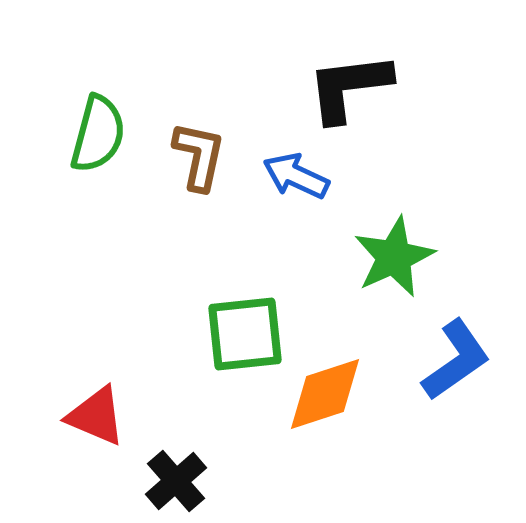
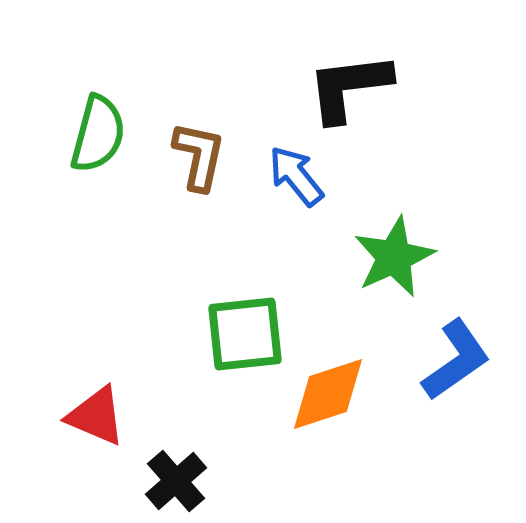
blue arrow: rotated 26 degrees clockwise
orange diamond: moved 3 px right
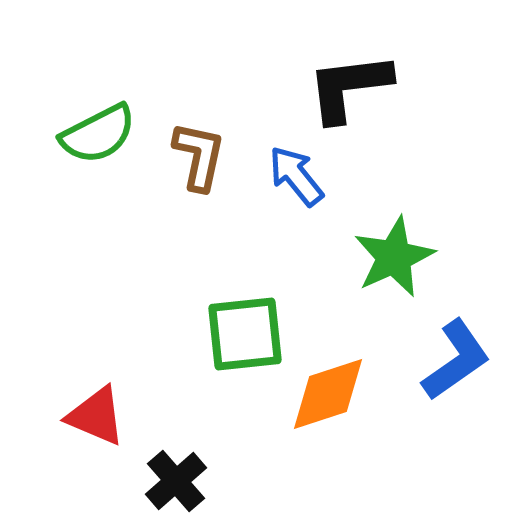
green semicircle: rotated 48 degrees clockwise
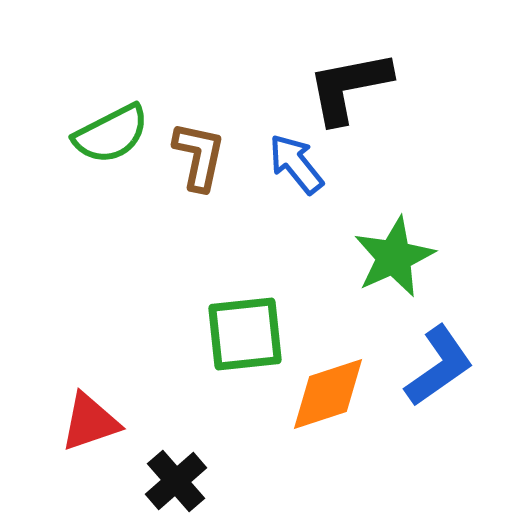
black L-shape: rotated 4 degrees counterclockwise
green semicircle: moved 13 px right
blue arrow: moved 12 px up
blue L-shape: moved 17 px left, 6 px down
red triangle: moved 6 px left, 6 px down; rotated 42 degrees counterclockwise
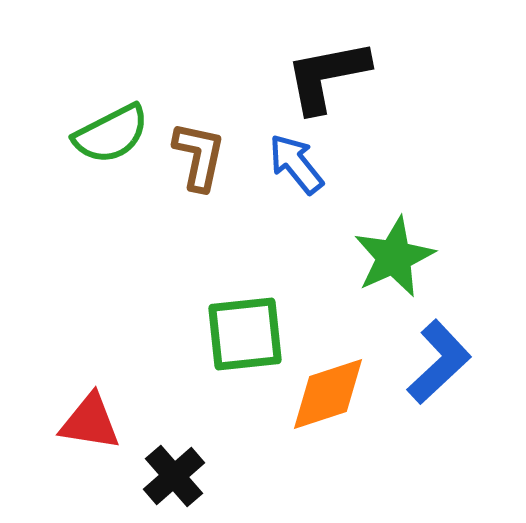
black L-shape: moved 22 px left, 11 px up
blue L-shape: moved 4 px up; rotated 8 degrees counterclockwise
red triangle: rotated 28 degrees clockwise
black cross: moved 2 px left, 5 px up
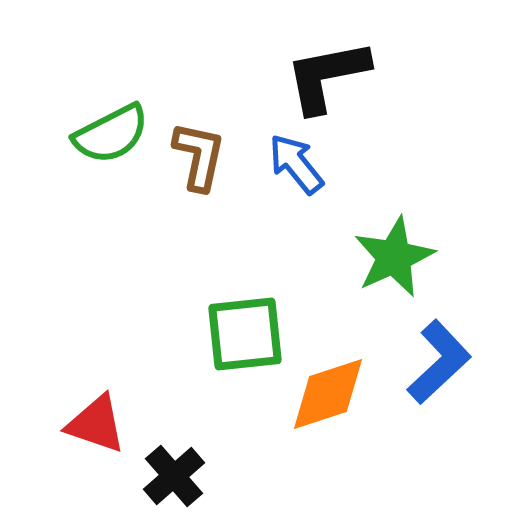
red triangle: moved 6 px right, 2 px down; rotated 10 degrees clockwise
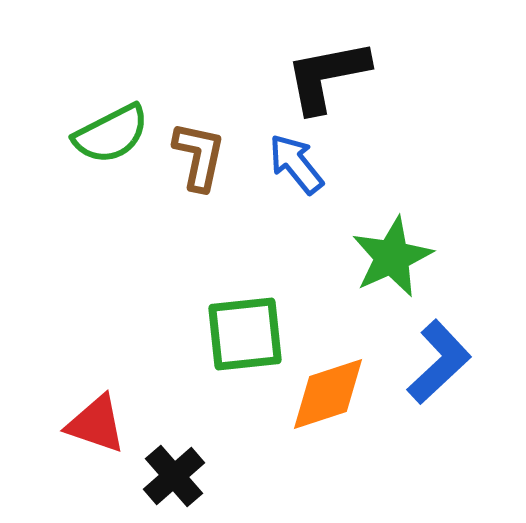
green star: moved 2 px left
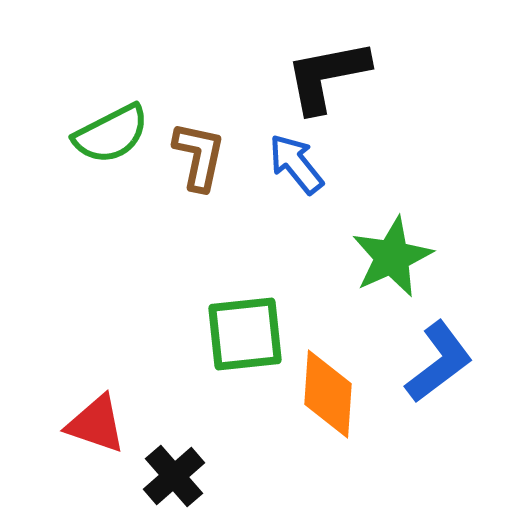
blue L-shape: rotated 6 degrees clockwise
orange diamond: rotated 68 degrees counterclockwise
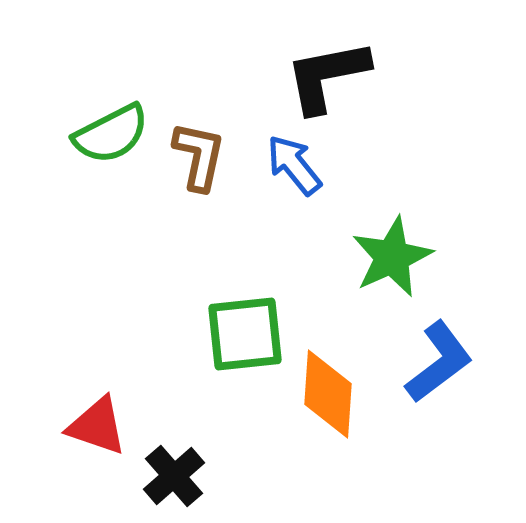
blue arrow: moved 2 px left, 1 px down
red triangle: moved 1 px right, 2 px down
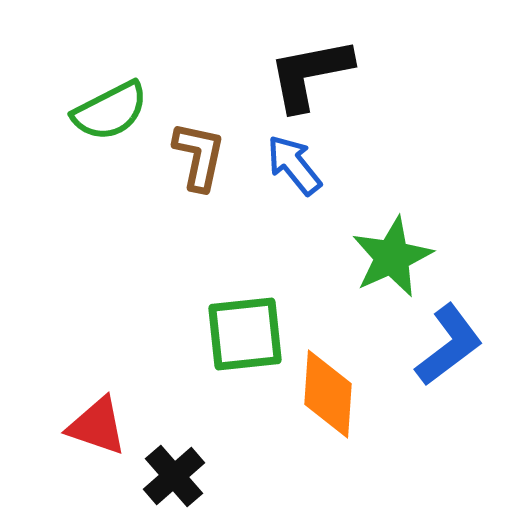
black L-shape: moved 17 px left, 2 px up
green semicircle: moved 1 px left, 23 px up
blue L-shape: moved 10 px right, 17 px up
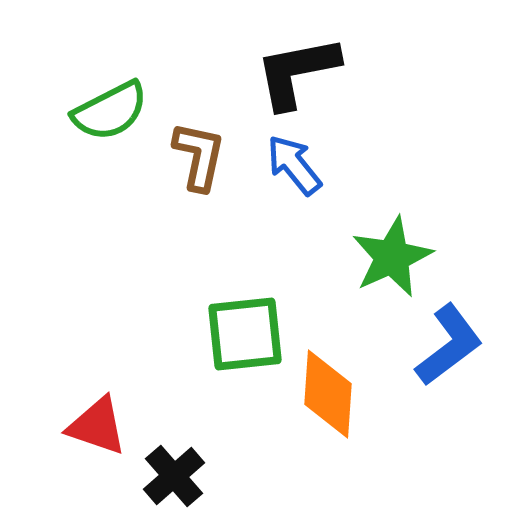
black L-shape: moved 13 px left, 2 px up
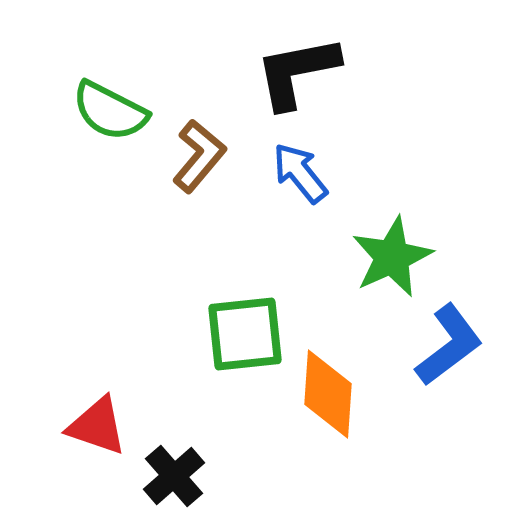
green semicircle: rotated 54 degrees clockwise
brown L-shape: rotated 28 degrees clockwise
blue arrow: moved 6 px right, 8 px down
